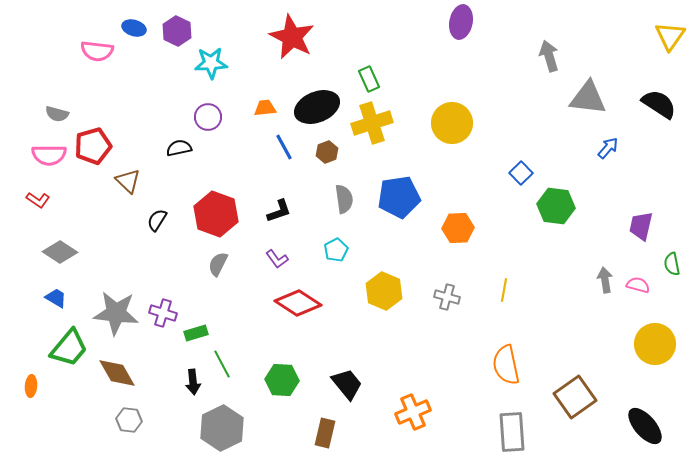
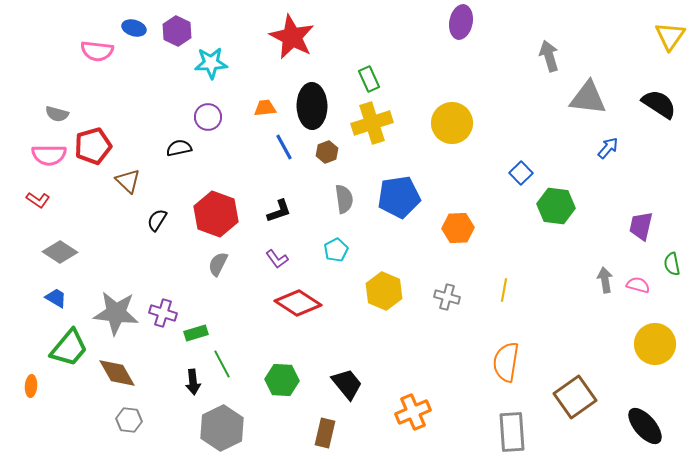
black ellipse at (317, 107): moved 5 px left, 1 px up; rotated 69 degrees counterclockwise
orange semicircle at (506, 365): moved 3 px up; rotated 21 degrees clockwise
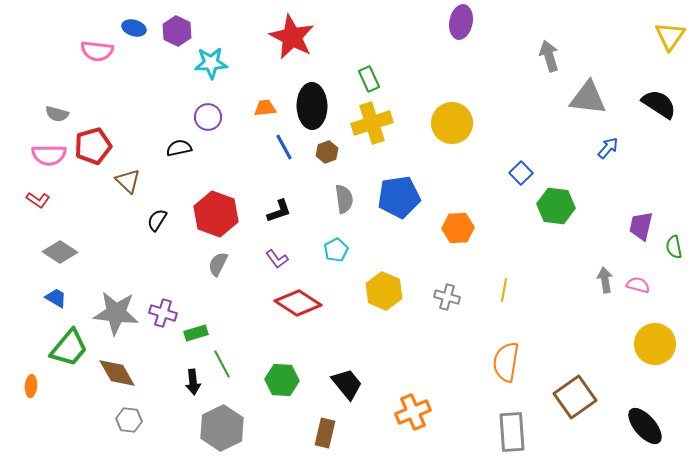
green semicircle at (672, 264): moved 2 px right, 17 px up
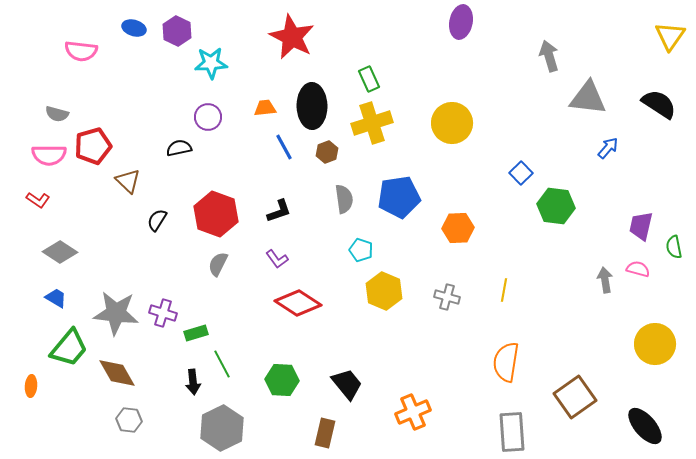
pink semicircle at (97, 51): moved 16 px left
cyan pentagon at (336, 250): moved 25 px right; rotated 25 degrees counterclockwise
pink semicircle at (638, 285): moved 16 px up
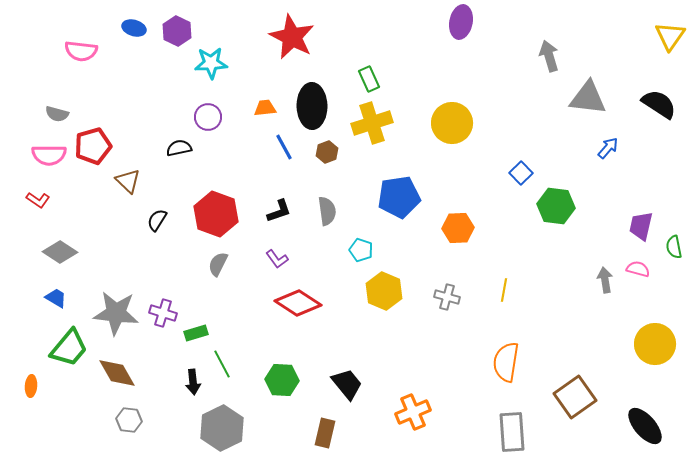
gray semicircle at (344, 199): moved 17 px left, 12 px down
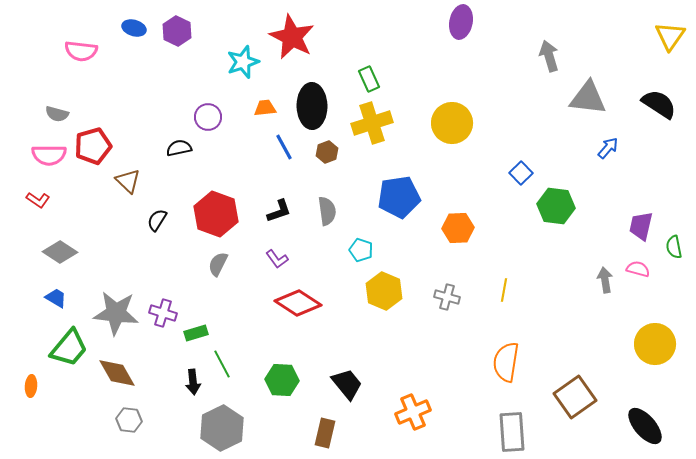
cyan star at (211, 63): moved 32 px right, 1 px up; rotated 16 degrees counterclockwise
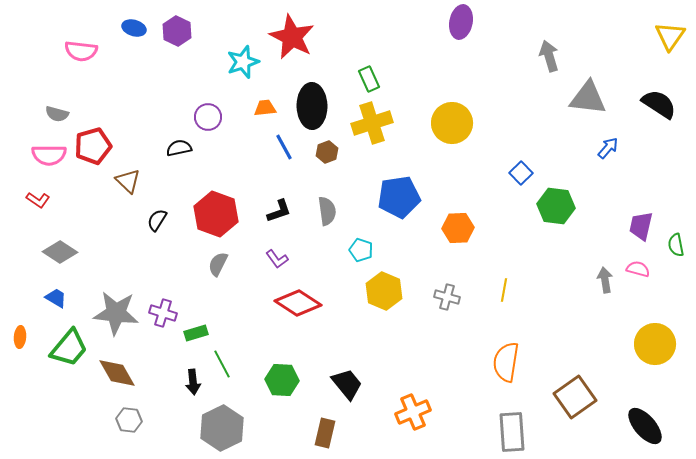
green semicircle at (674, 247): moved 2 px right, 2 px up
orange ellipse at (31, 386): moved 11 px left, 49 px up
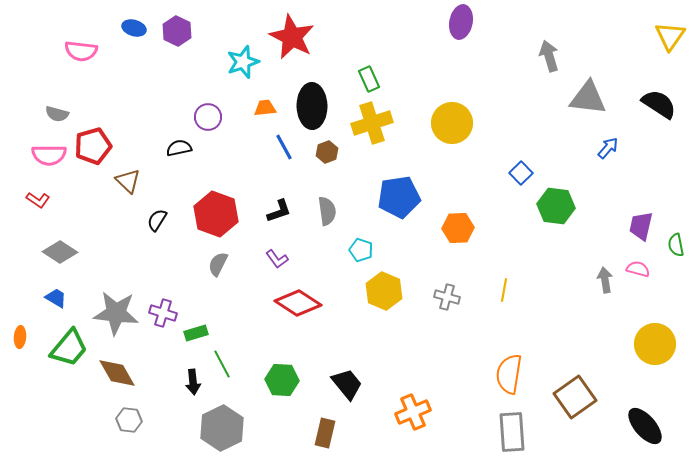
orange semicircle at (506, 362): moved 3 px right, 12 px down
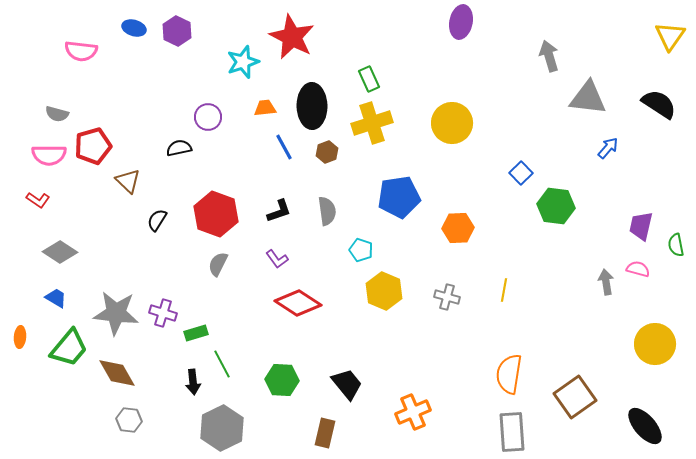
gray arrow at (605, 280): moved 1 px right, 2 px down
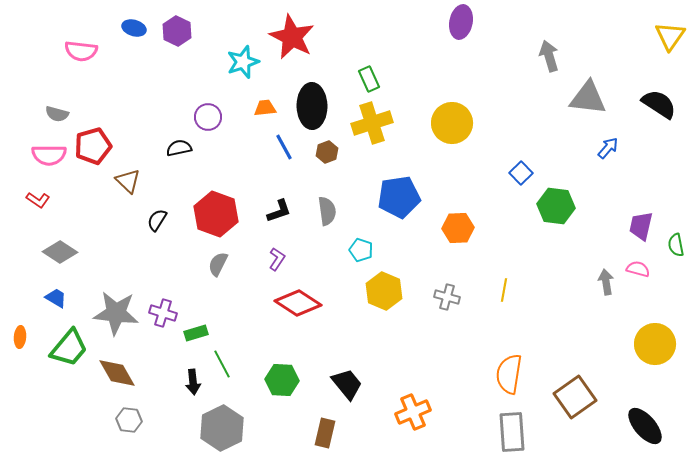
purple L-shape at (277, 259): rotated 110 degrees counterclockwise
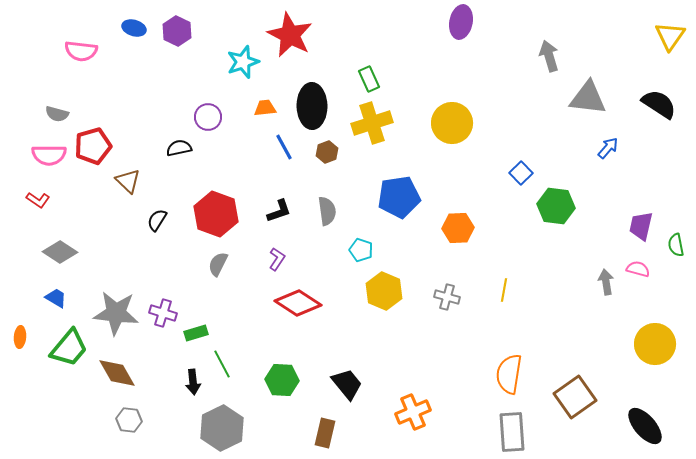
red star at (292, 37): moved 2 px left, 2 px up
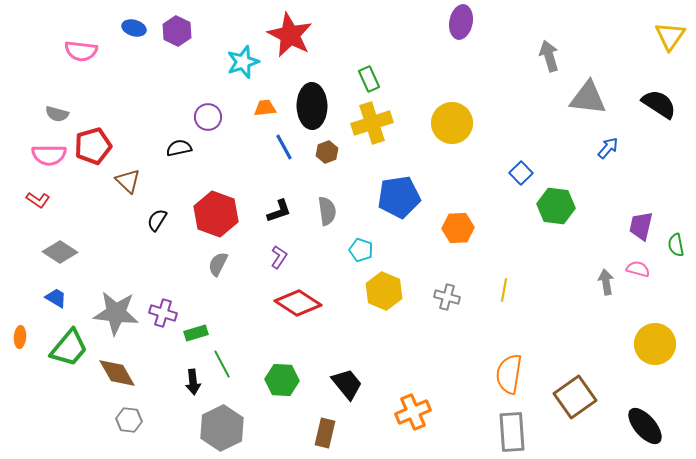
purple L-shape at (277, 259): moved 2 px right, 2 px up
